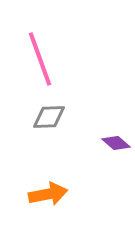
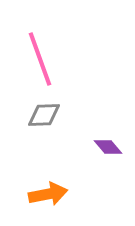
gray diamond: moved 5 px left, 2 px up
purple diamond: moved 8 px left, 4 px down; rotated 8 degrees clockwise
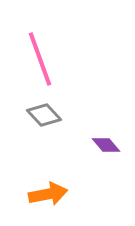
gray diamond: rotated 48 degrees clockwise
purple diamond: moved 2 px left, 2 px up
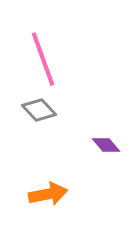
pink line: moved 3 px right
gray diamond: moved 5 px left, 5 px up
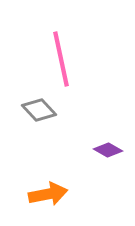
pink line: moved 18 px right; rotated 8 degrees clockwise
purple diamond: moved 2 px right, 5 px down; rotated 20 degrees counterclockwise
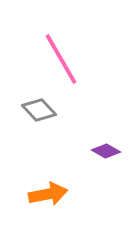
pink line: rotated 18 degrees counterclockwise
purple diamond: moved 2 px left, 1 px down
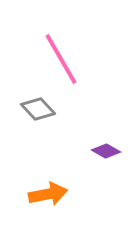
gray diamond: moved 1 px left, 1 px up
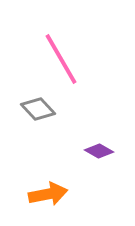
purple diamond: moved 7 px left
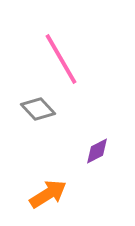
purple diamond: moved 2 px left; rotated 56 degrees counterclockwise
orange arrow: rotated 21 degrees counterclockwise
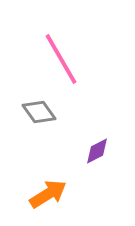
gray diamond: moved 1 px right, 3 px down; rotated 8 degrees clockwise
